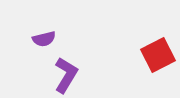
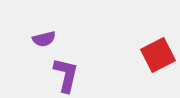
purple L-shape: rotated 18 degrees counterclockwise
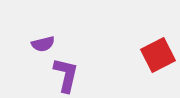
purple semicircle: moved 1 px left, 5 px down
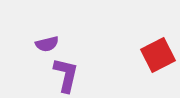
purple semicircle: moved 4 px right
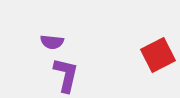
purple semicircle: moved 5 px right, 2 px up; rotated 20 degrees clockwise
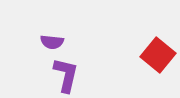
red square: rotated 24 degrees counterclockwise
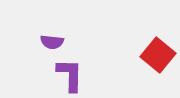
purple L-shape: moved 4 px right; rotated 12 degrees counterclockwise
